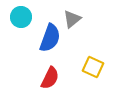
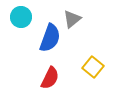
yellow square: rotated 15 degrees clockwise
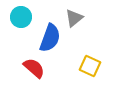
gray triangle: moved 2 px right, 1 px up
yellow square: moved 3 px left, 1 px up; rotated 15 degrees counterclockwise
red semicircle: moved 16 px left, 10 px up; rotated 75 degrees counterclockwise
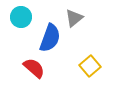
yellow square: rotated 25 degrees clockwise
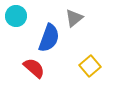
cyan circle: moved 5 px left, 1 px up
blue semicircle: moved 1 px left
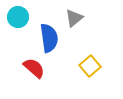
cyan circle: moved 2 px right, 1 px down
blue semicircle: rotated 28 degrees counterclockwise
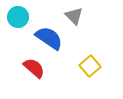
gray triangle: moved 2 px up; rotated 36 degrees counterclockwise
blue semicircle: rotated 48 degrees counterclockwise
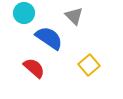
cyan circle: moved 6 px right, 4 px up
yellow square: moved 1 px left, 1 px up
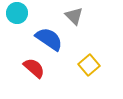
cyan circle: moved 7 px left
blue semicircle: moved 1 px down
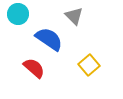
cyan circle: moved 1 px right, 1 px down
